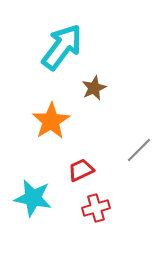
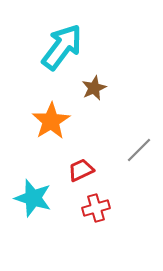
cyan star: rotated 6 degrees clockwise
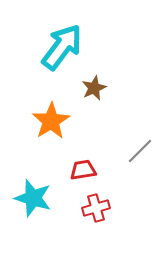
gray line: moved 1 px right, 1 px down
red trapezoid: moved 2 px right; rotated 16 degrees clockwise
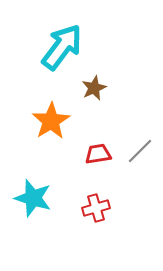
red trapezoid: moved 15 px right, 16 px up
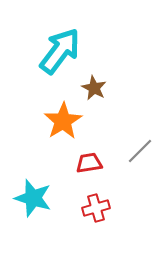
cyan arrow: moved 2 px left, 4 px down
brown star: rotated 20 degrees counterclockwise
orange star: moved 12 px right
red trapezoid: moved 9 px left, 9 px down
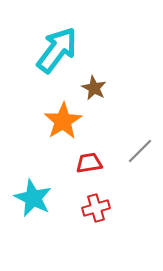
cyan arrow: moved 3 px left, 1 px up
cyan star: rotated 9 degrees clockwise
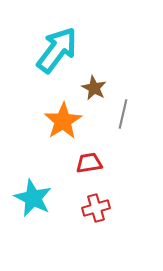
gray line: moved 17 px left, 37 px up; rotated 32 degrees counterclockwise
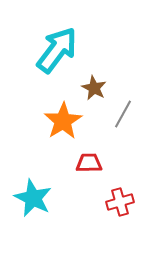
gray line: rotated 16 degrees clockwise
red trapezoid: rotated 8 degrees clockwise
red cross: moved 24 px right, 6 px up
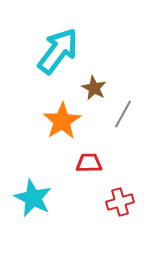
cyan arrow: moved 1 px right, 1 px down
orange star: moved 1 px left
